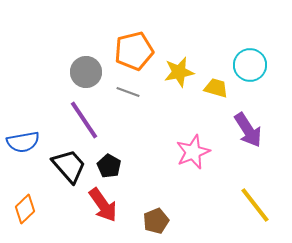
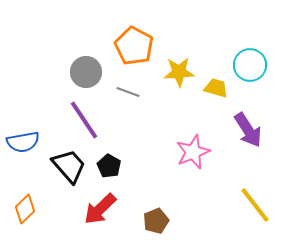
orange pentagon: moved 5 px up; rotated 30 degrees counterclockwise
yellow star: rotated 8 degrees clockwise
red arrow: moved 3 px left, 4 px down; rotated 81 degrees clockwise
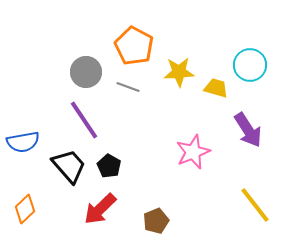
gray line: moved 5 px up
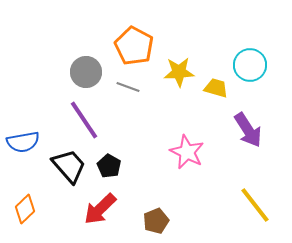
pink star: moved 6 px left; rotated 24 degrees counterclockwise
